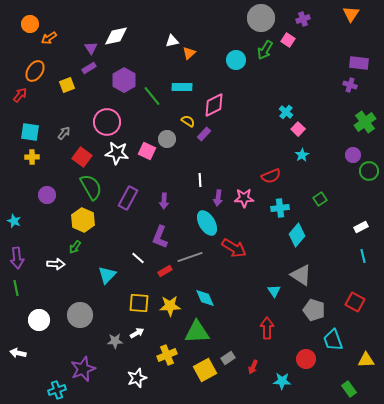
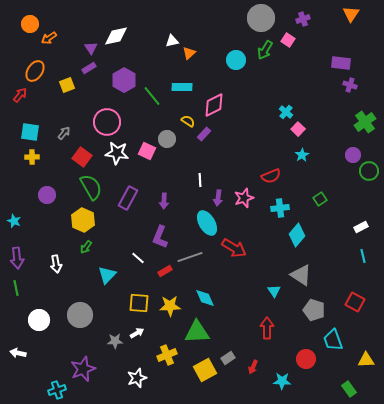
purple rectangle at (359, 63): moved 18 px left
pink star at (244, 198): rotated 18 degrees counterclockwise
green arrow at (75, 247): moved 11 px right
white arrow at (56, 264): rotated 78 degrees clockwise
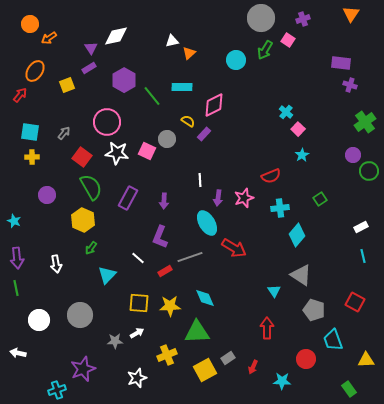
green arrow at (86, 247): moved 5 px right, 1 px down
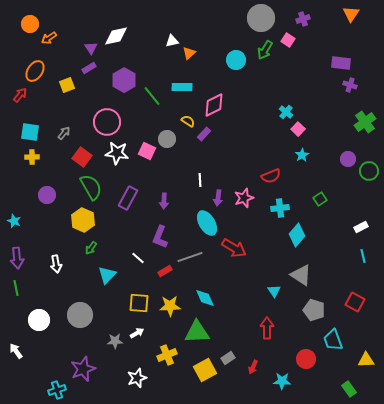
purple circle at (353, 155): moved 5 px left, 4 px down
white arrow at (18, 353): moved 2 px left, 2 px up; rotated 42 degrees clockwise
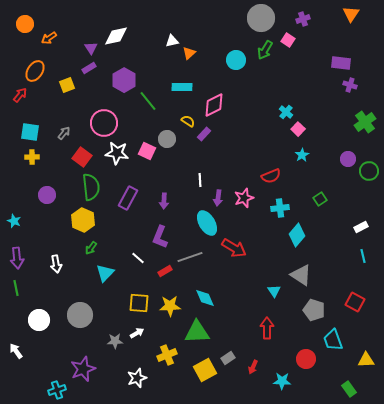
orange circle at (30, 24): moved 5 px left
green line at (152, 96): moved 4 px left, 5 px down
pink circle at (107, 122): moved 3 px left, 1 px down
green semicircle at (91, 187): rotated 24 degrees clockwise
cyan triangle at (107, 275): moved 2 px left, 2 px up
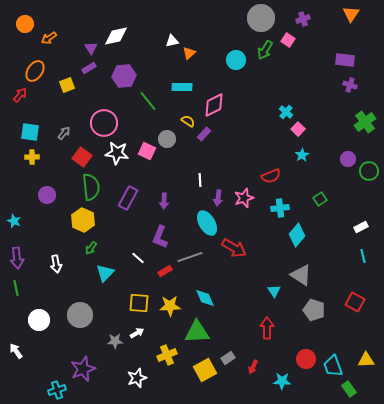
purple rectangle at (341, 63): moved 4 px right, 3 px up
purple hexagon at (124, 80): moved 4 px up; rotated 25 degrees clockwise
cyan trapezoid at (333, 340): moved 26 px down
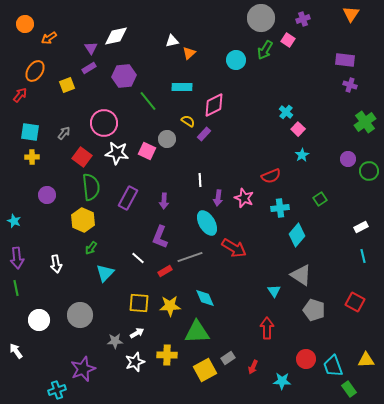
pink star at (244, 198): rotated 30 degrees counterclockwise
yellow cross at (167, 355): rotated 24 degrees clockwise
white star at (137, 378): moved 2 px left, 16 px up
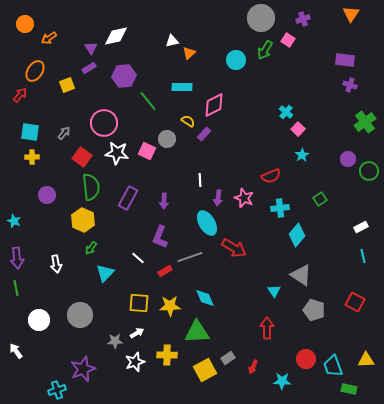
green rectangle at (349, 389): rotated 42 degrees counterclockwise
